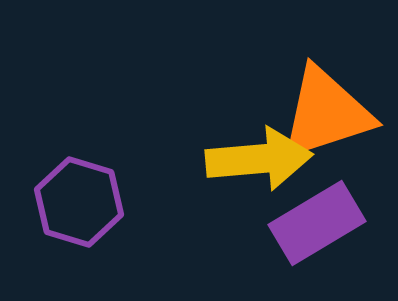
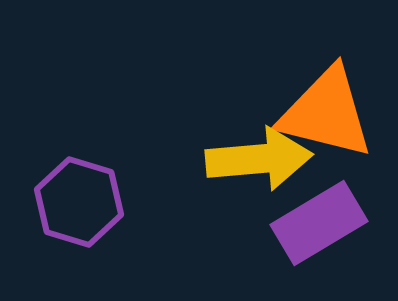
orange triangle: rotated 32 degrees clockwise
purple rectangle: moved 2 px right
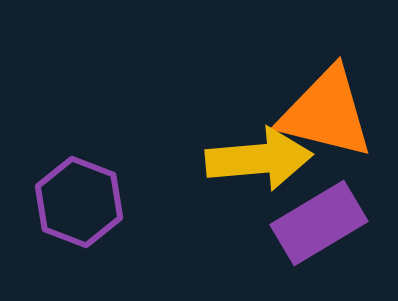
purple hexagon: rotated 4 degrees clockwise
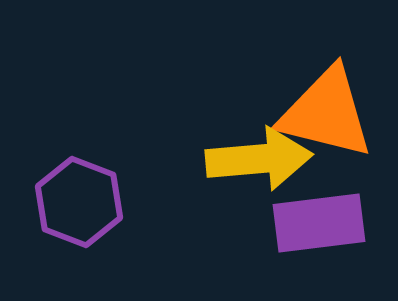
purple rectangle: rotated 24 degrees clockwise
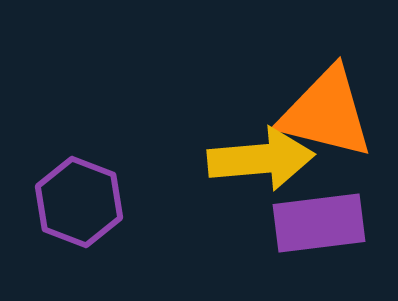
yellow arrow: moved 2 px right
